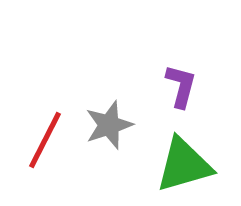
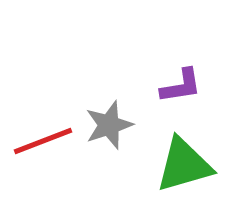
purple L-shape: rotated 66 degrees clockwise
red line: moved 2 px left, 1 px down; rotated 42 degrees clockwise
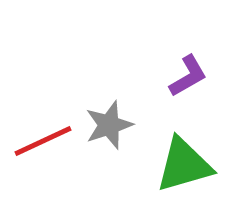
purple L-shape: moved 7 px right, 10 px up; rotated 21 degrees counterclockwise
red line: rotated 4 degrees counterclockwise
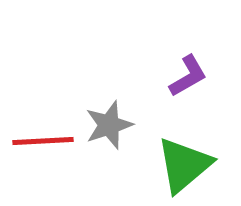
red line: rotated 22 degrees clockwise
green triangle: rotated 24 degrees counterclockwise
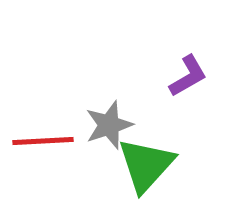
green triangle: moved 38 px left; rotated 8 degrees counterclockwise
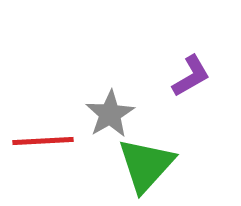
purple L-shape: moved 3 px right
gray star: moved 1 px right, 11 px up; rotated 12 degrees counterclockwise
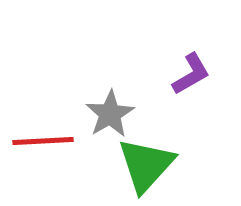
purple L-shape: moved 2 px up
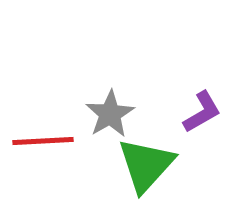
purple L-shape: moved 11 px right, 38 px down
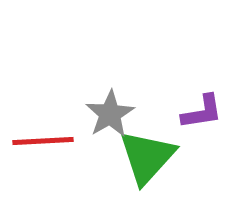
purple L-shape: rotated 21 degrees clockwise
green triangle: moved 1 px right, 8 px up
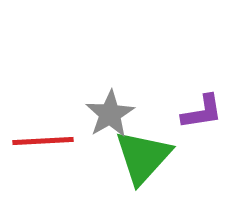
green triangle: moved 4 px left
